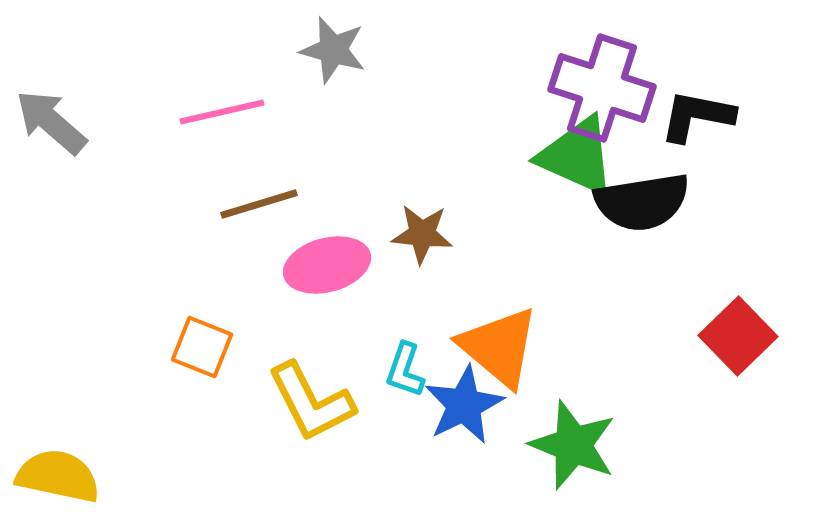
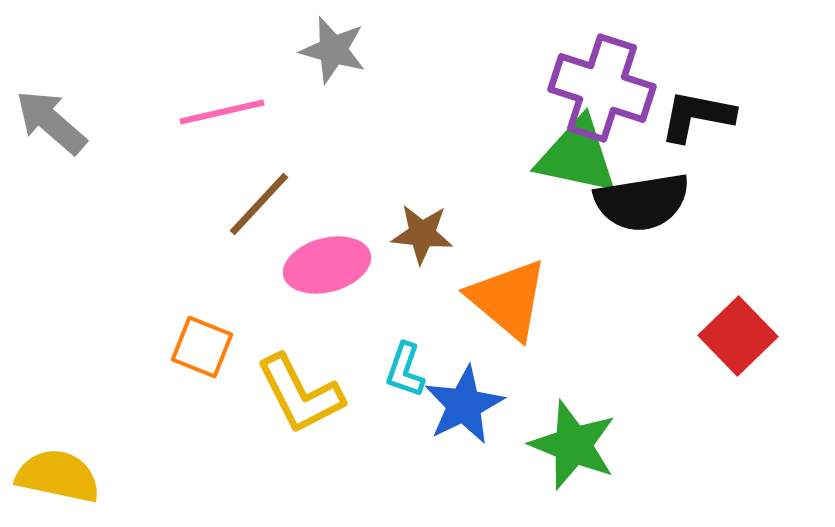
green triangle: rotated 12 degrees counterclockwise
brown line: rotated 30 degrees counterclockwise
orange triangle: moved 9 px right, 48 px up
yellow L-shape: moved 11 px left, 8 px up
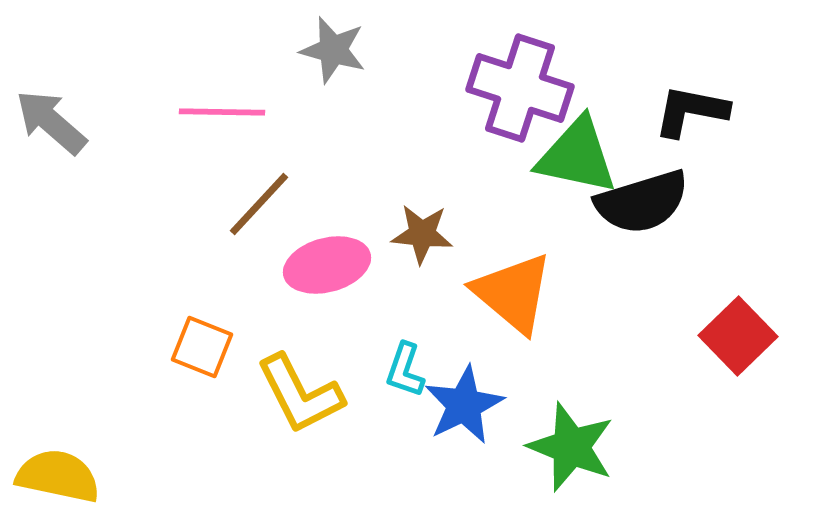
purple cross: moved 82 px left
pink line: rotated 14 degrees clockwise
black L-shape: moved 6 px left, 5 px up
black semicircle: rotated 8 degrees counterclockwise
orange triangle: moved 5 px right, 6 px up
green star: moved 2 px left, 2 px down
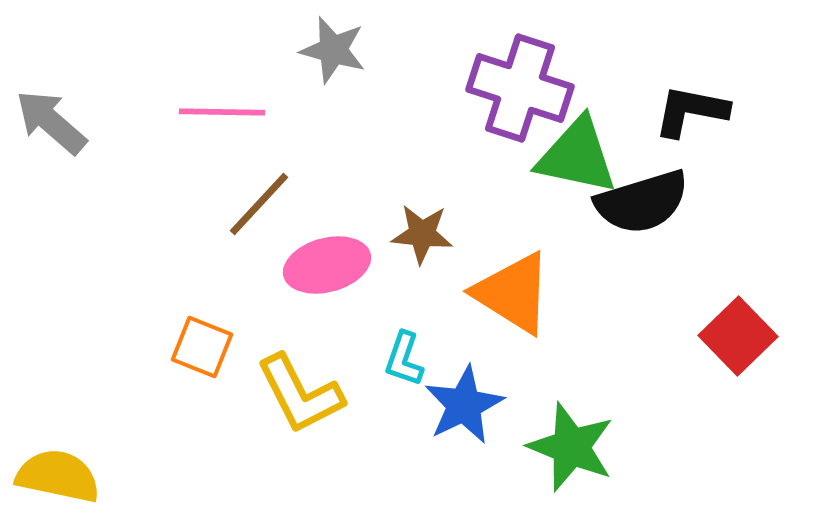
orange triangle: rotated 8 degrees counterclockwise
cyan L-shape: moved 1 px left, 11 px up
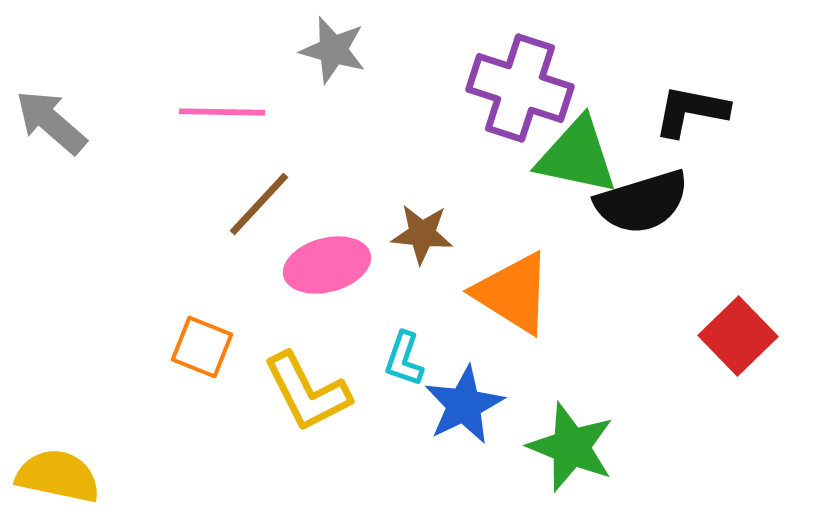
yellow L-shape: moved 7 px right, 2 px up
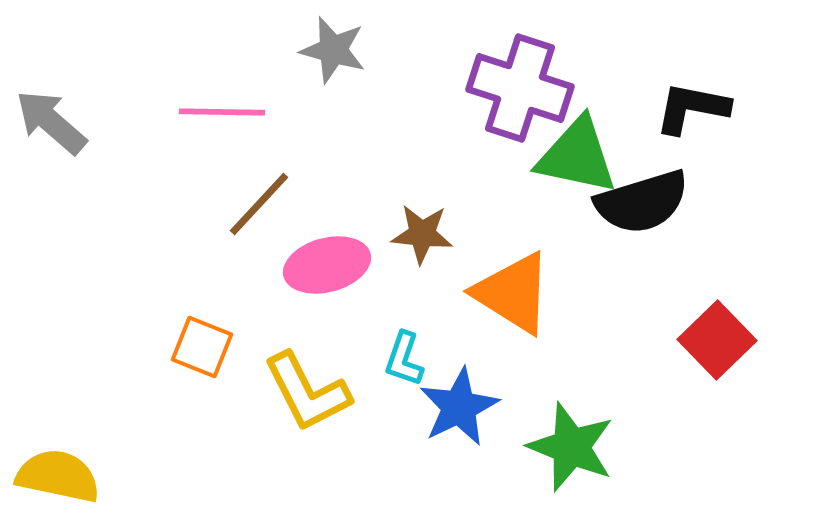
black L-shape: moved 1 px right, 3 px up
red square: moved 21 px left, 4 px down
blue star: moved 5 px left, 2 px down
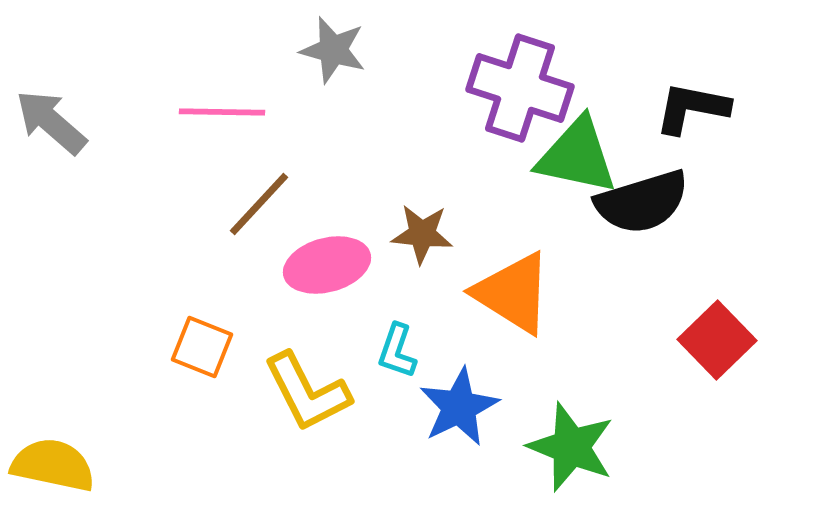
cyan L-shape: moved 7 px left, 8 px up
yellow semicircle: moved 5 px left, 11 px up
